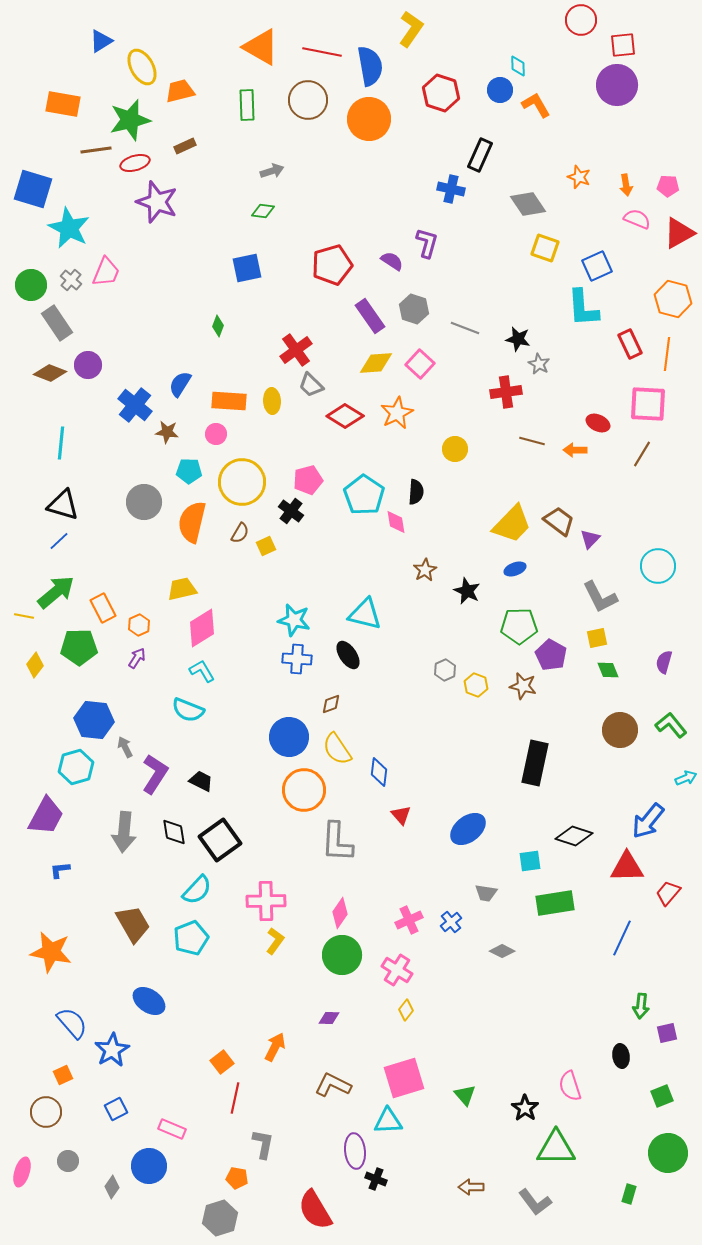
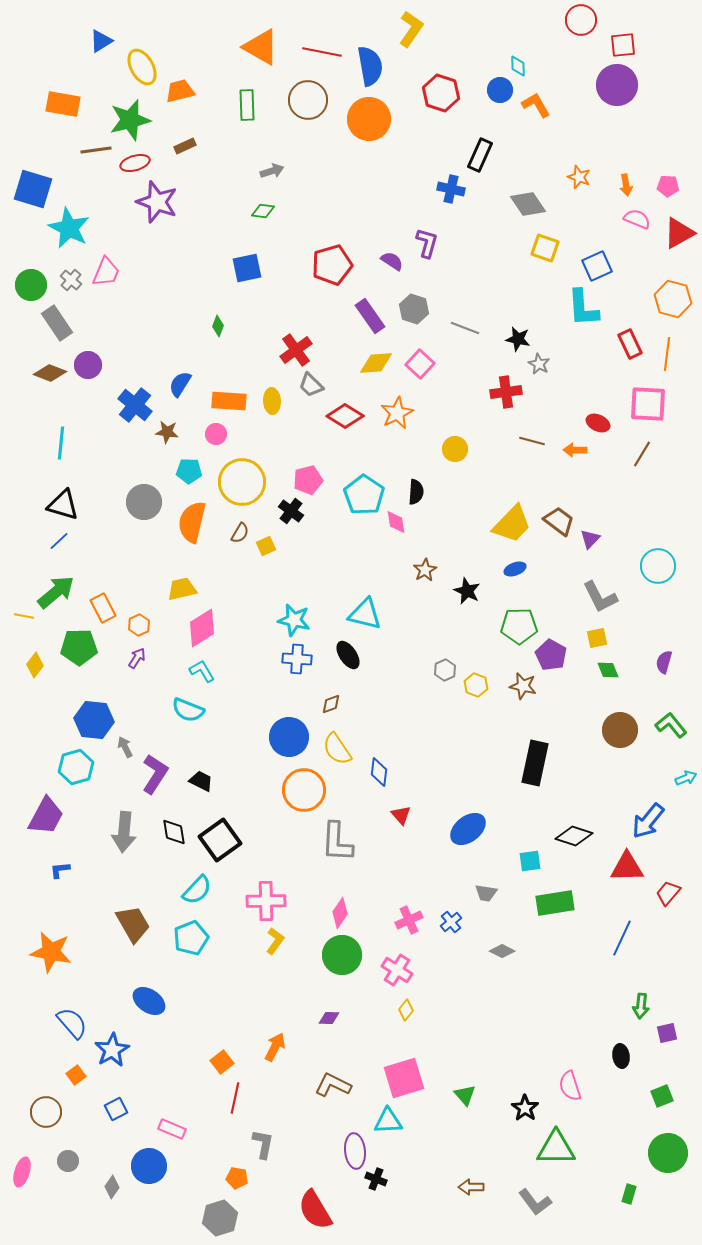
orange square at (63, 1075): moved 13 px right; rotated 12 degrees counterclockwise
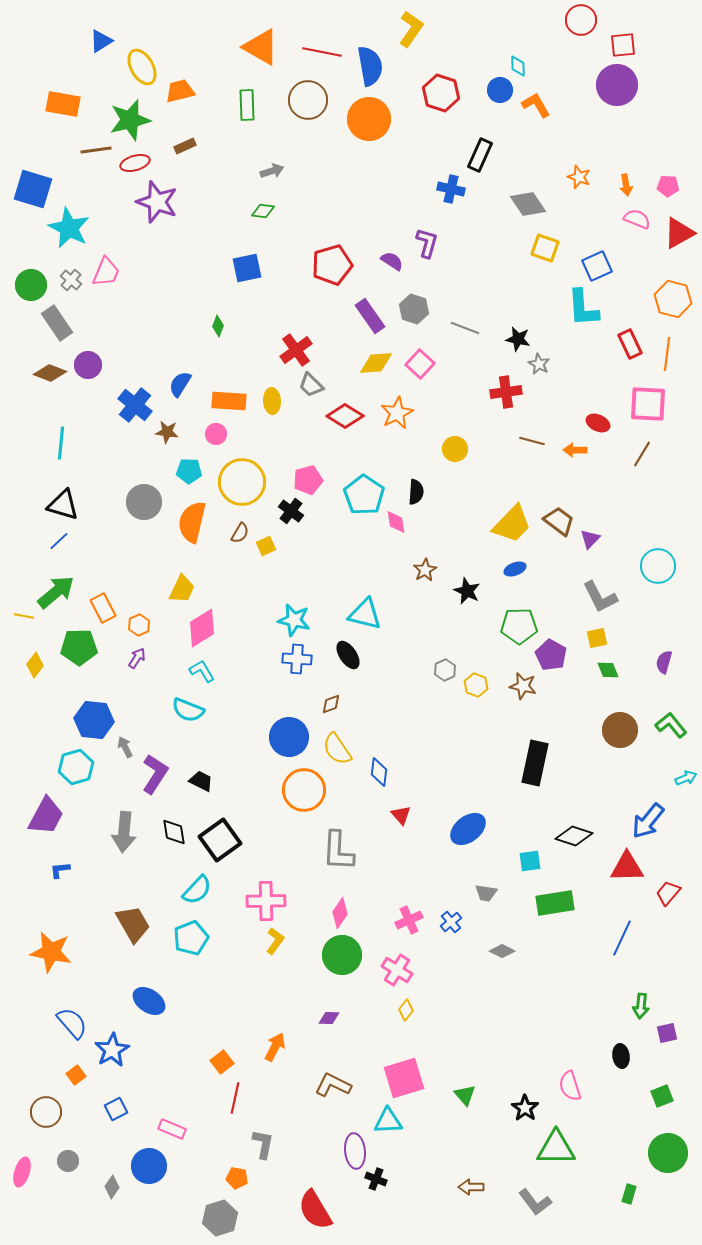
yellow trapezoid at (182, 589): rotated 128 degrees clockwise
gray L-shape at (337, 842): moved 1 px right, 9 px down
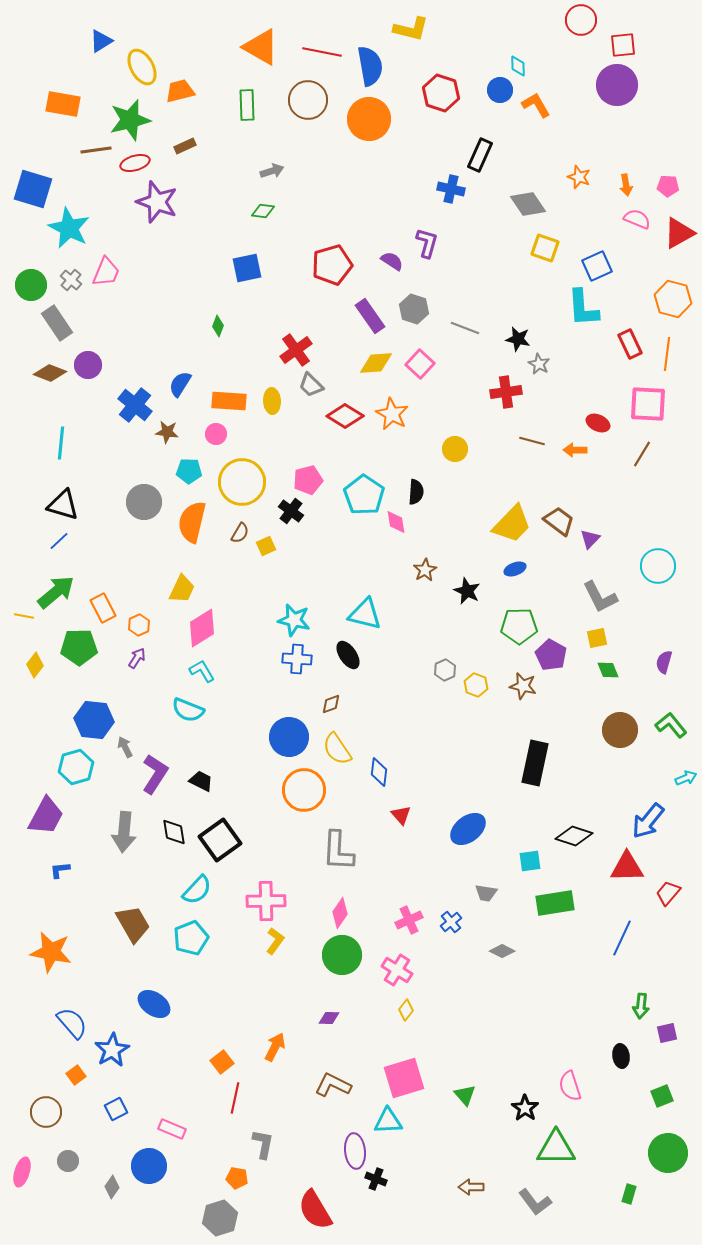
yellow L-shape at (411, 29): rotated 69 degrees clockwise
orange star at (397, 413): moved 5 px left, 1 px down; rotated 16 degrees counterclockwise
blue ellipse at (149, 1001): moved 5 px right, 3 px down
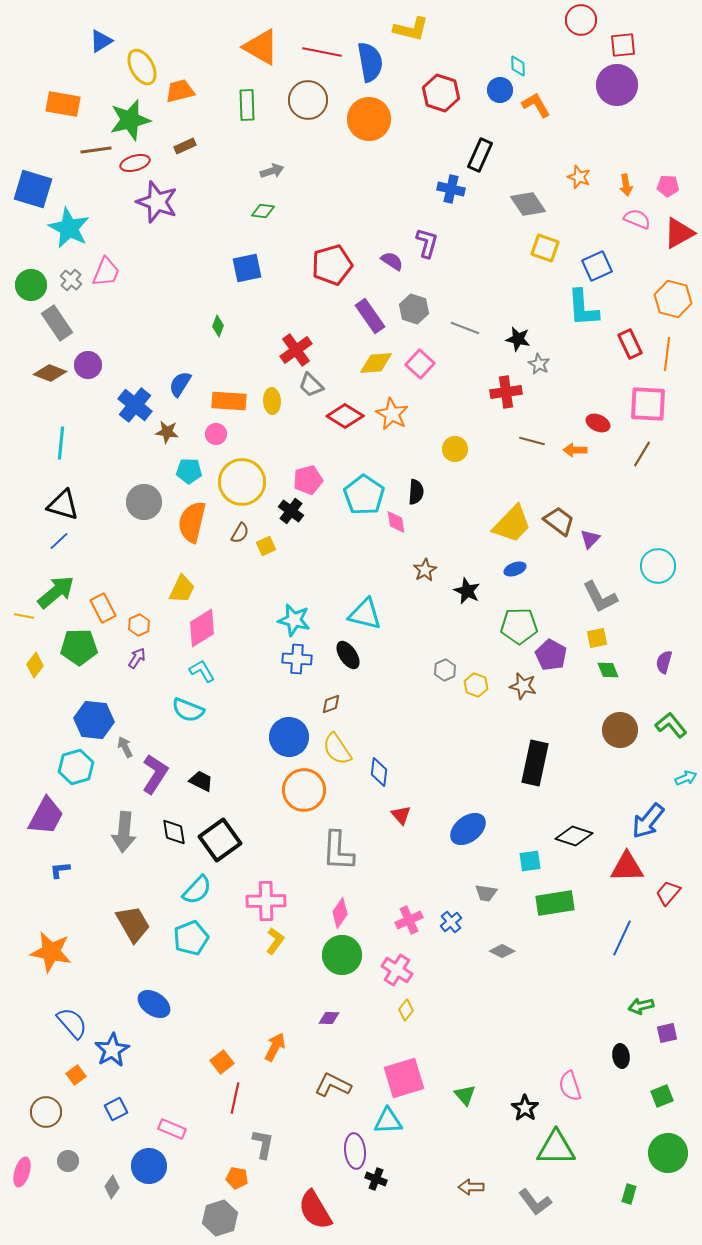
blue semicircle at (370, 66): moved 4 px up
green arrow at (641, 1006): rotated 70 degrees clockwise
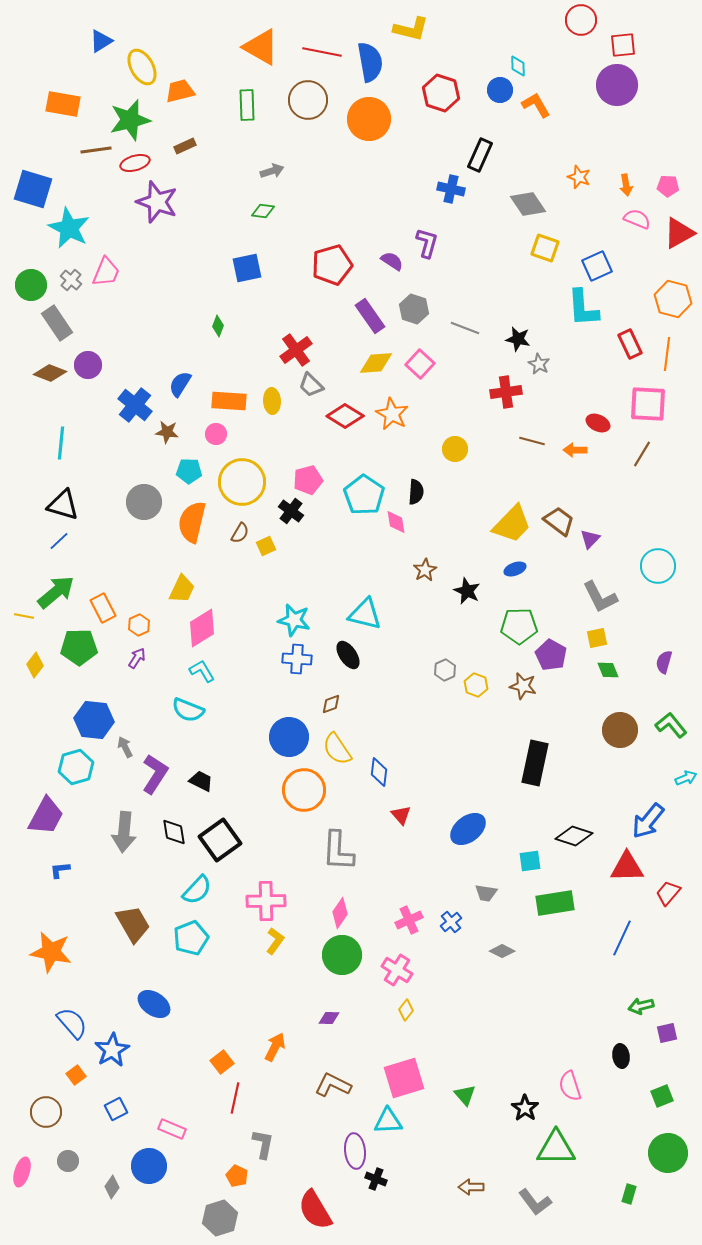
orange pentagon at (237, 1178): moved 2 px up; rotated 15 degrees clockwise
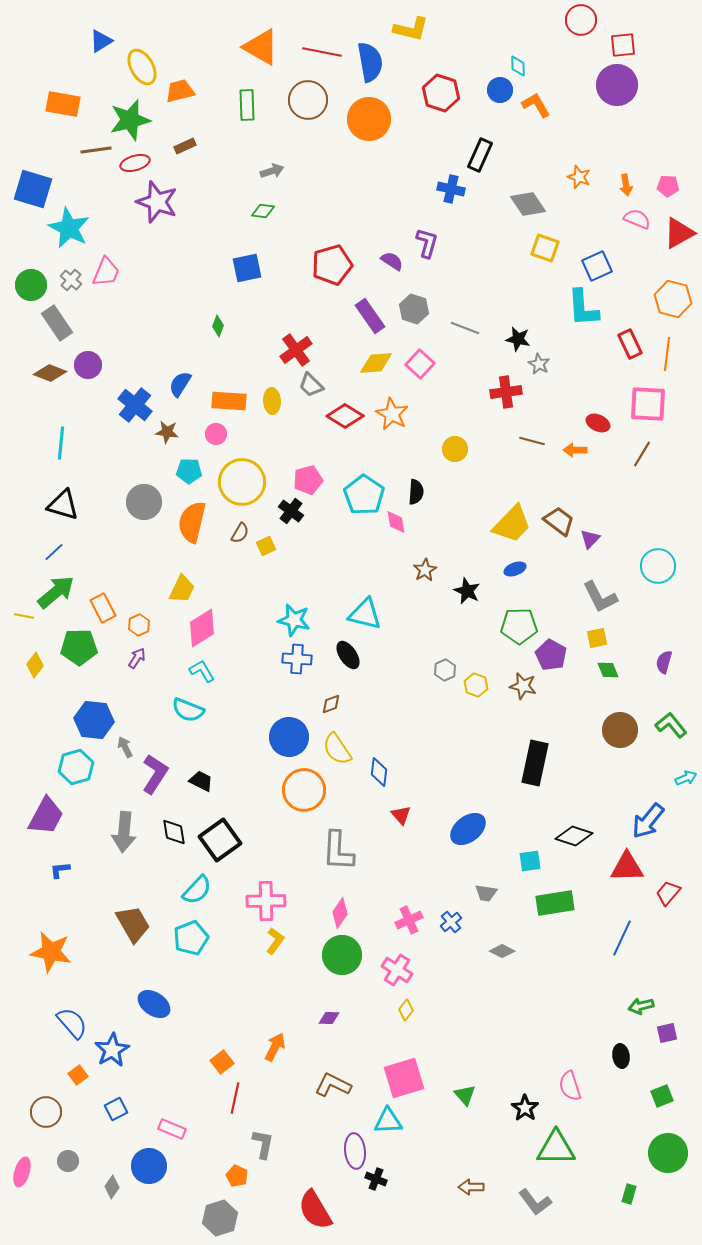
blue line at (59, 541): moved 5 px left, 11 px down
orange square at (76, 1075): moved 2 px right
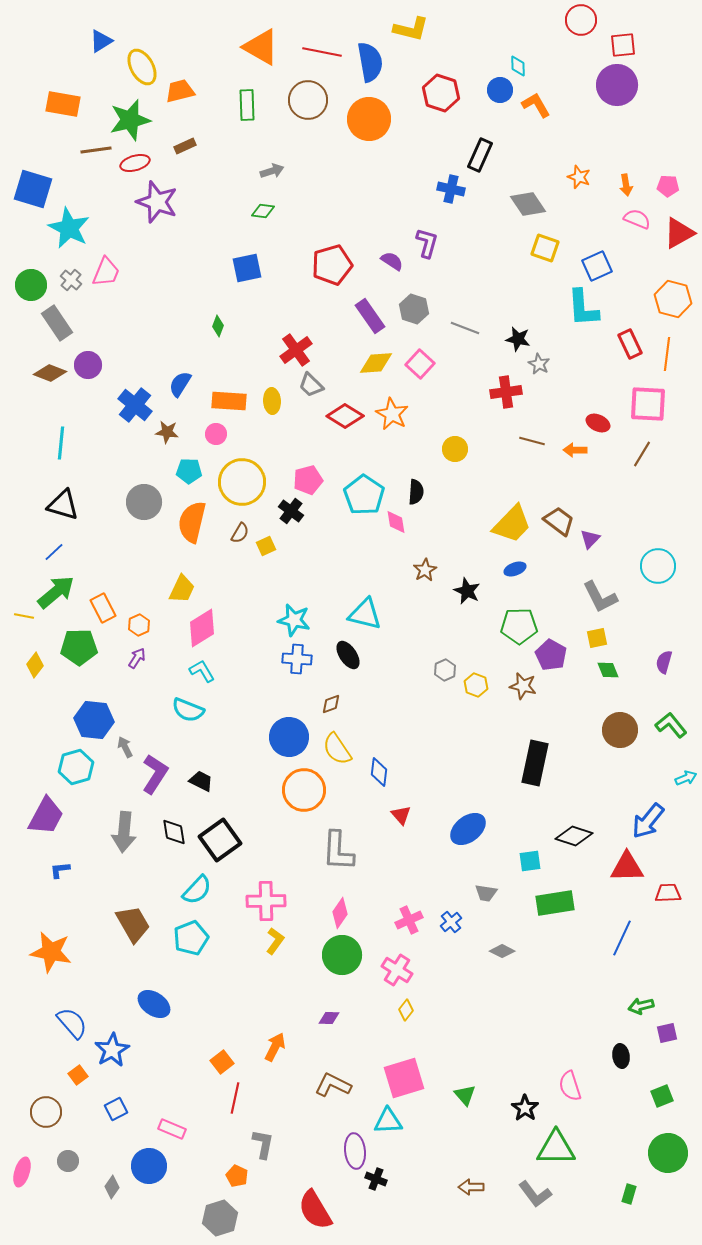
red trapezoid at (668, 893): rotated 48 degrees clockwise
gray L-shape at (535, 1202): moved 8 px up
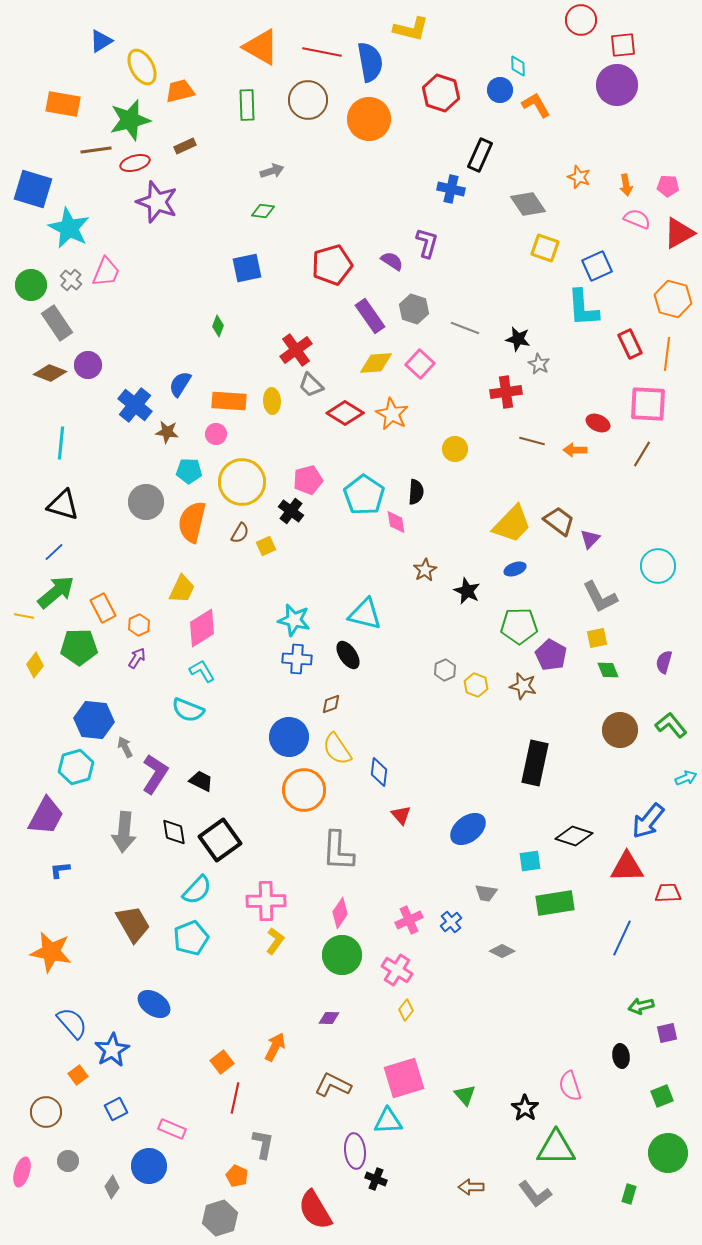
red diamond at (345, 416): moved 3 px up
gray circle at (144, 502): moved 2 px right
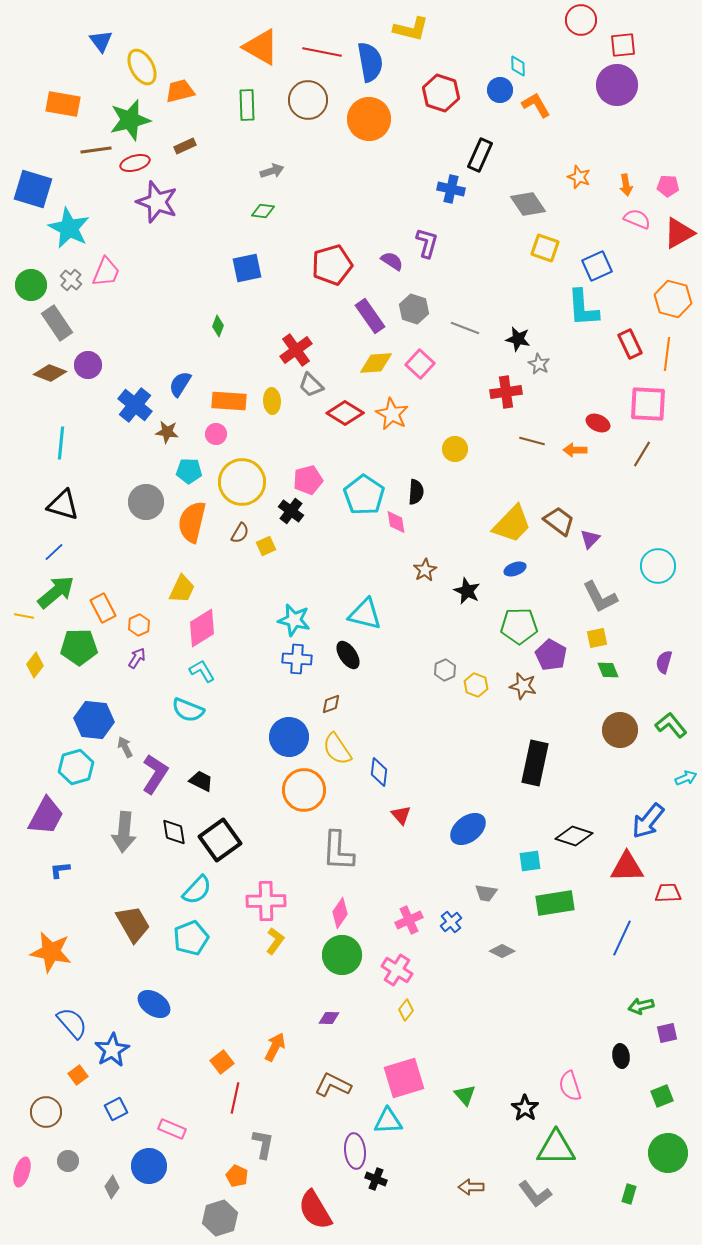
blue triangle at (101, 41): rotated 35 degrees counterclockwise
